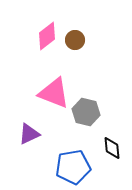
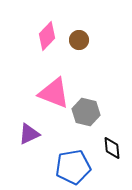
pink diamond: rotated 8 degrees counterclockwise
brown circle: moved 4 px right
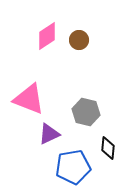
pink diamond: rotated 12 degrees clockwise
pink triangle: moved 25 px left, 6 px down
purple triangle: moved 20 px right
black diamond: moved 4 px left; rotated 10 degrees clockwise
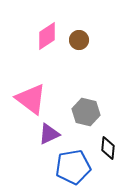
pink triangle: moved 2 px right; rotated 16 degrees clockwise
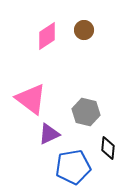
brown circle: moved 5 px right, 10 px up
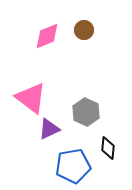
pink diamond: rotated 12 degrees clockwise
pink triangle: moved 1 px up
gray hexagon: rotated 12 degrees clockwise
purple triangle: moved 5 px up
blue pentagon: moved 1 px up
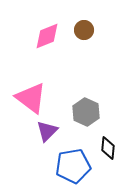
purple triangle: moved 2 px left, 2 px down; rotated 20 degrees counterclockwise
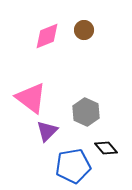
black diamond: moved 2 px left; rotated 45 degrees counterclockwise
